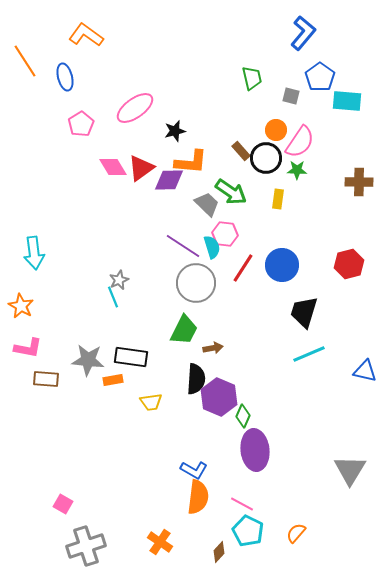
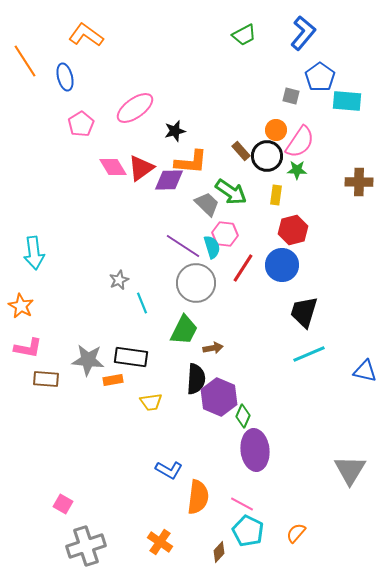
green trapezoid at (252, 78): moved 8 px left, 43 px up; rotated 75 degrees clockwise
black circle at (266, 158): moved 1 px right, 2 px up
yellow rectangle at (278, 199): moved 2 px left, 4 px up
red hexagon at (349, 264): moved 56 px left, 34 px up
cyan line at (113, 297): moved 29 px right, 6 px down
blue L-shape at (194, 470): moved 25 px left
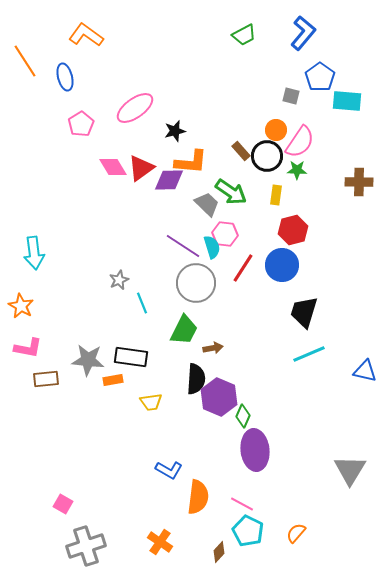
brown rectangle at (46, 379): rotated 10 degrees counterclockwise
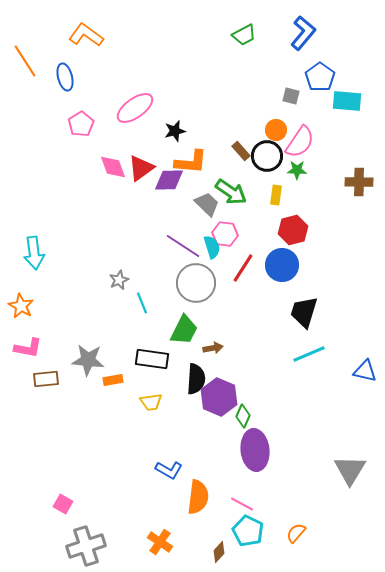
pink diamond at (113, 167): rotated 12 degrees clockwise
black rectangle at (131, 357): moved 21 px right, 2 px down
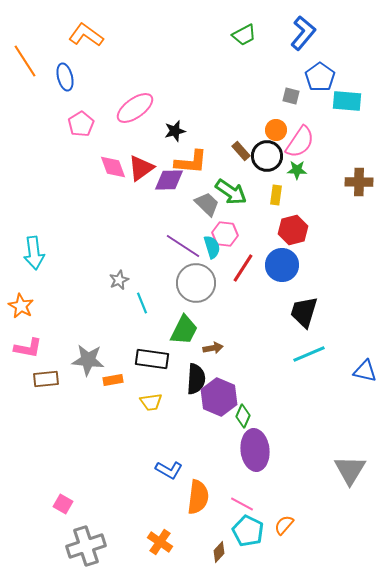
orange semicircle at (296, 533): moved 12 px left, 8 px up
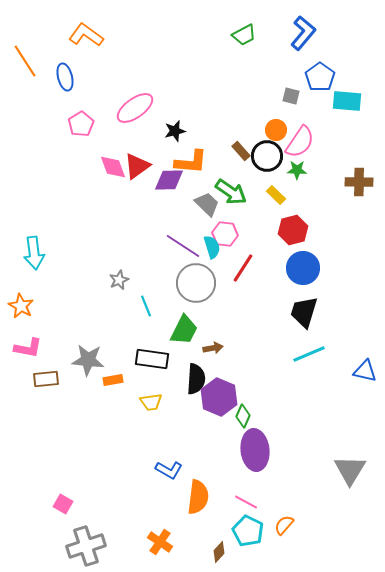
red triangle at (141, 168): moved 4 px left, 2 px up
yellow rectangle at (276, 195): rotated 54 degrees counterclockwise
blue circle at (282, 265): moved 21 px right, 3 px down
cyan line at (142, 303): moved 4 px right, 3 px down
pink line at (242, 504): moved 4 px right, 2 px up
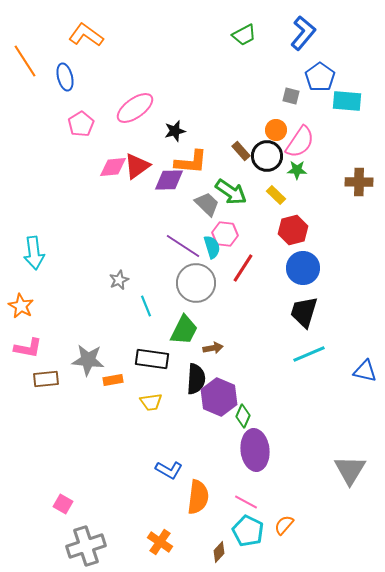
pink diamond at (113, 167): rotated 76 degrees counterclockwise
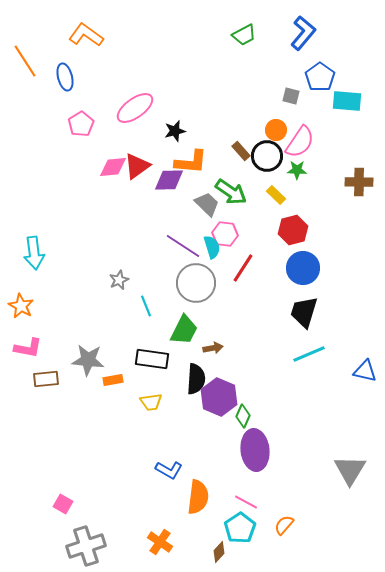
cyan pentagon at (248, 531): moved 8 px left, 3 px up; rotated 12 degrees clockwise
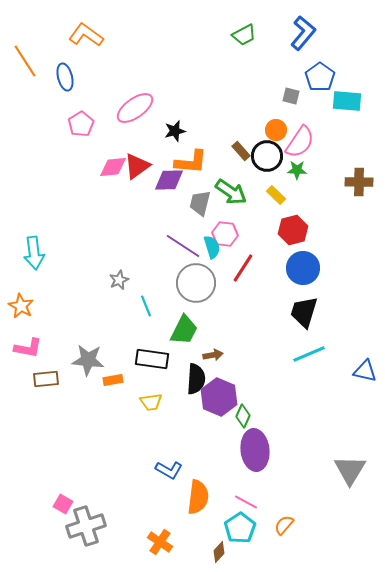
gray trapezoid at (207, 204): moved 7 px left, 1 px up; rotated 120 degrees counterclockwise
brown arrow at (213, 348): moved 7 px down
gray cross at (86, 546): moved 20 px up
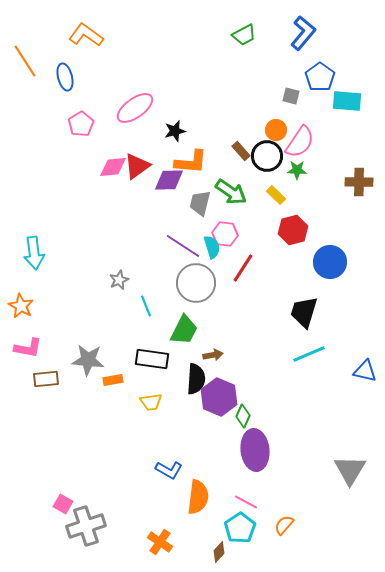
blue circle at (303, 268): moved 27 px right, 6 px up
